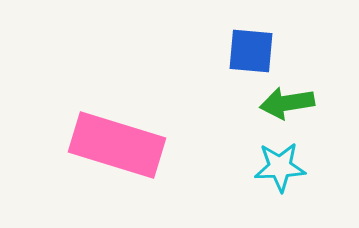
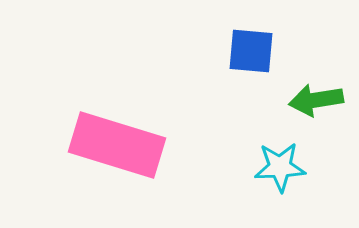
green arrow: moved 29 px right, 3 px up
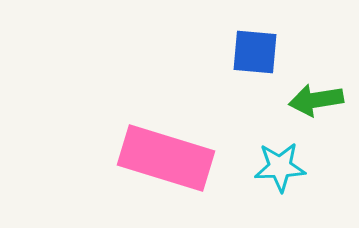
blue square: moved 4 px right, 1 px down
pink rectangle: moved 49 px right, 13 px down
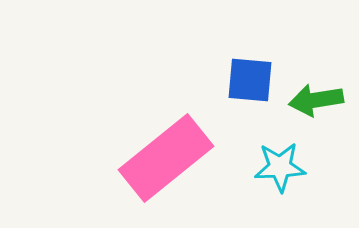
blue square: moved 5 px left, 28 px down
pink rectangle: rotated 56 degrees counterclockwise
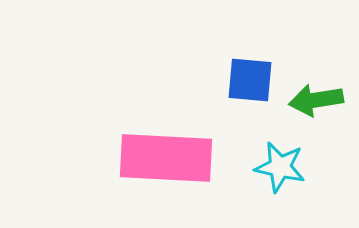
pink rectangle: rotated 42 degrees clockwise
cyan star: rotated 15 degrees clockwise
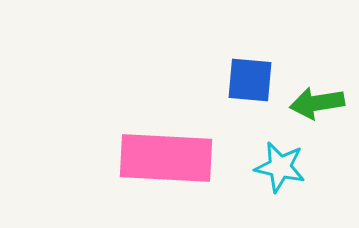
green arrow: moved 1 px right, 3 px down
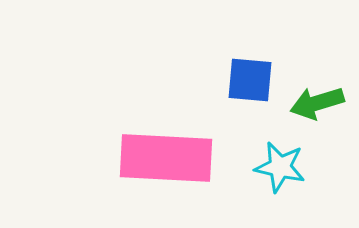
green arrow: rotated 8 degrees counterclockwise
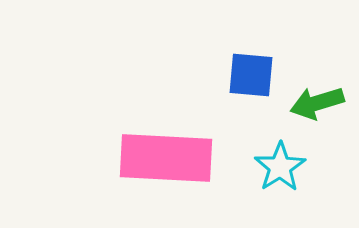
blue square: moved 1 px right, 5 px up
cyan star: rotated 27 degrees clockwise
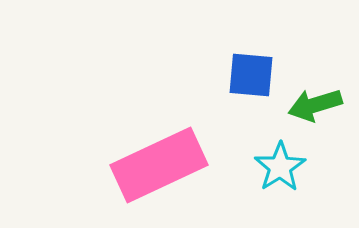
green arrow: moved 2 px left, 2 px down
pink rectangle: moved 7 px left, 7 px down; rotated 28 degrees counterclockwise
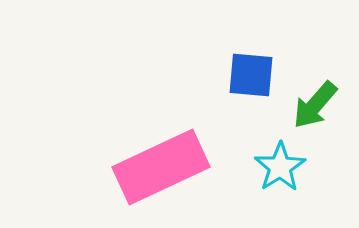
green arrow: rotated 32 degrees counterclockwise
pink rectangle: moved 2 px right, 2 px down
